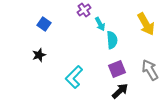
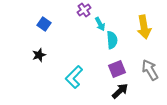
yellow arrow: moved 2 px left, 3 px down; rotated 20 degrees clockwise
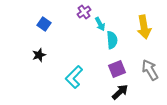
purple cross: moved 2 px down
black arrow: moved 1 px down
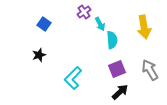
cyan L-shape: moved 1 px left, 1 px down
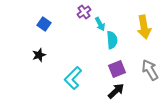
black arrow: moved 4 px left, 1 px up
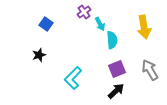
blue square: moved 2 px right
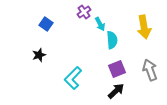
gray arrow: rotated 10 degrees clockwise
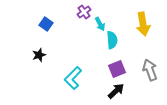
yellow arrow: moved 1 px left, 3 px up
